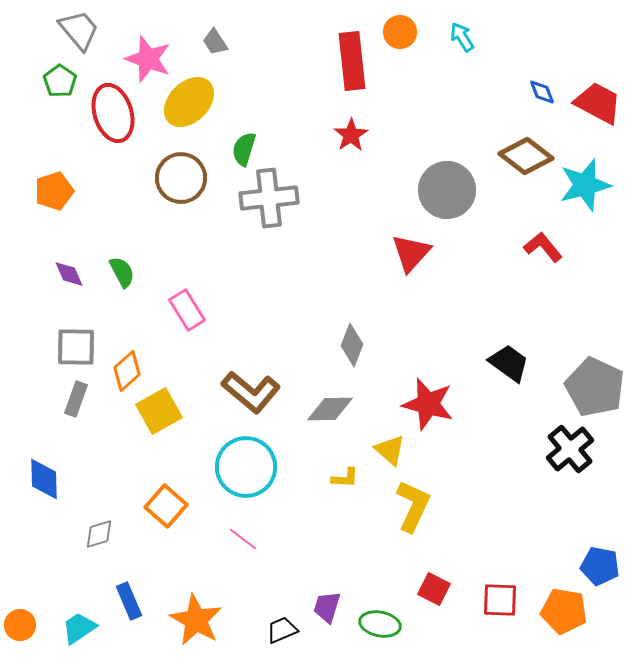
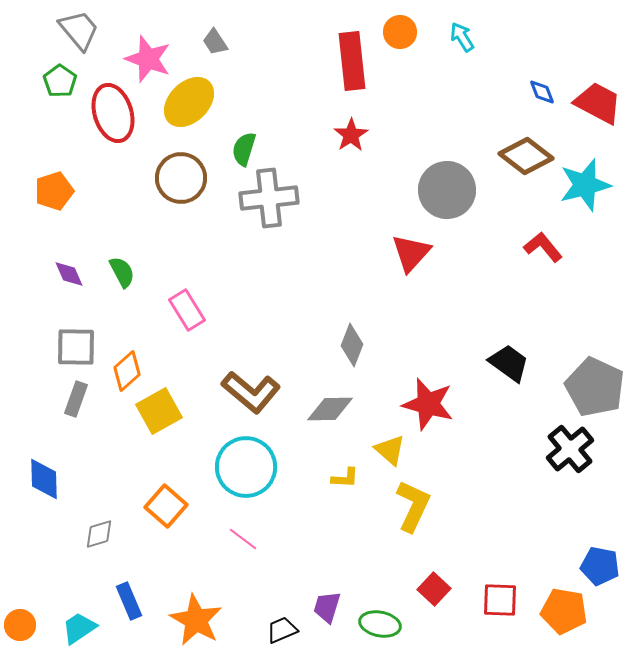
red square at (434, 589): rotated 16 degrees clockwise
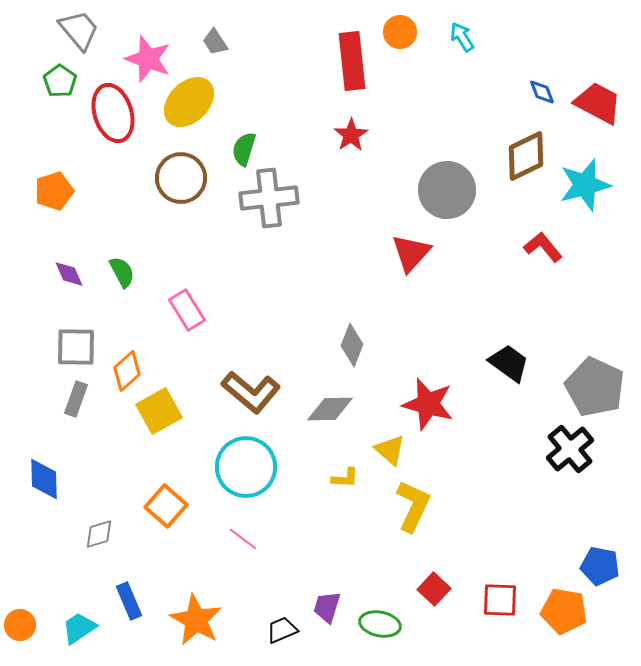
brown diamond at (526, 156): rotated 64 degrees counterclockwise
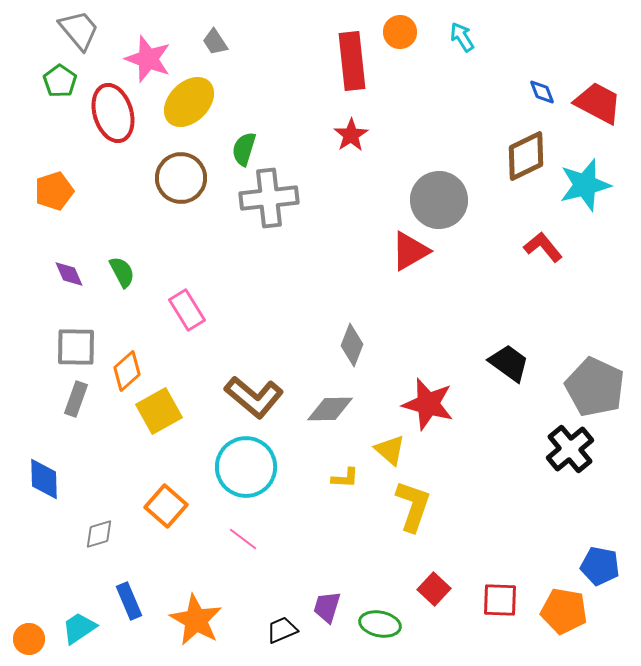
gray circle at (447, 190): moved 8 px left, 10 px down
red triangle at (411, 253): moved 1 px left, 2 px up; rotated 18 degrees clockwise
brown L-shape at (251, 392): moved 3 px right, 5 px down
yellow L-shape at (413, 506): rotated 6 degrees counterclockwise
orange circle at (20, 625): moved 9 px right, 14 px down
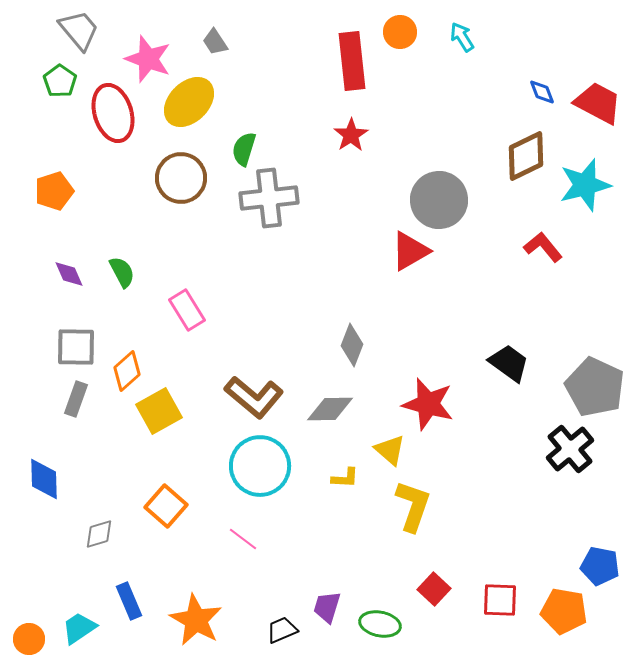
cyan circle at (246, 467): moved 14 px right, 1 px up
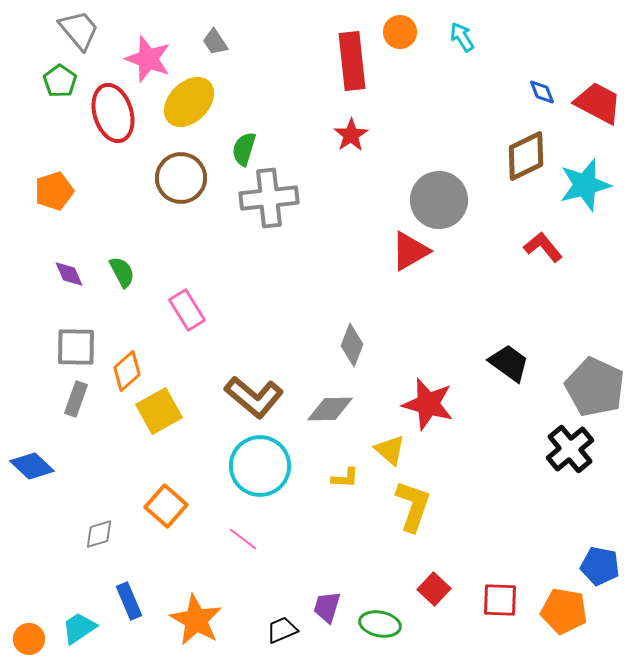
blue diamond at (44, 479): moved 12 px left, 13 px up; rotated 45 degrees counterclockwise
